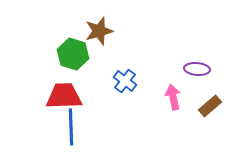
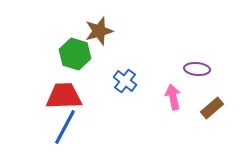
green hexagon: moved 2 px right
brown rectangle: moved 2 px right, 2 px down
blue line: moved 6 px left; rotated 30 degrees clockwise
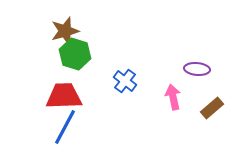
brown star: moved 34 px left
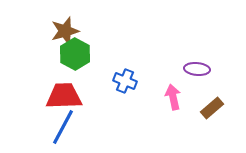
green hexagon: rotated 12 degrees clockwise
blue cross: rotated 15 degrees counterclockwise
blue line: moved 2 px left
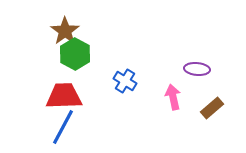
brown star: rotated 20 degrees counterclockwise
blue cross: rotated 10 degrees clockwise
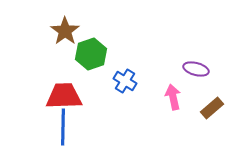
green hexagon: moved 16 px right; rotated 12 degrees clockwise
purple ellipse: moved 1 px left; rotated 10 degrees clockwise
blue line: rotated 27 degrees counterclockwise
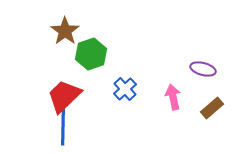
purple ellipse: moved 7 px right
blue cross: moved 8 px down; rotated 15 degrees clockwise
red trapezoid: rotated 42 degrees counterclockwise
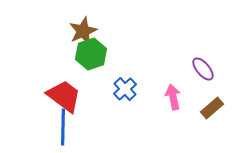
brown star: moved 18 px right; rotated 12 degrees clockwise
purple ellipse: rotated 35 degrees clockwise
red trapezoid: rotated 81 degrees clockwise
